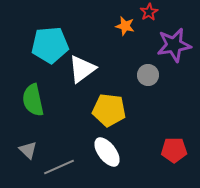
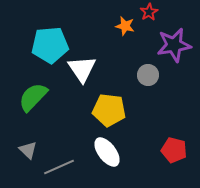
white triangle: rotated 28 degrees counterclockwise
green semicircle: moved 3 px up; rotated 56 degrees clockwise
red pentagon: rotated 15 degrees clockwise
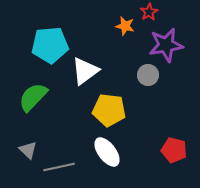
purple star: moved 8 px left
white triangle: moved 3 px right, 2 px down; rotated 28 degrees clockwise
gray line: rotated 12 degrees clockwise
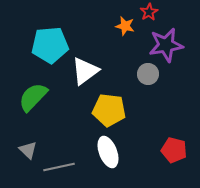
gray circle: moved 1 px up
white ellipse: moved 1 px right; rotated 16 degrees clockwise
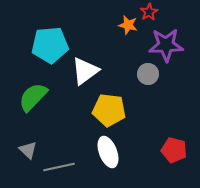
orange star: moved 3 px right, 1 px up
purple star: rotated 8 degrees clockwise
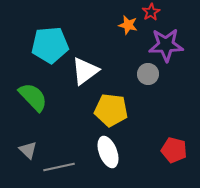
red star: moved 2 px right
green semicircle: rotated 92 degrees clockwise
yellow pentagon: moved 2 px right
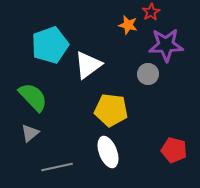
cyan pentagon: rotated 15 degrees counterclockwise
white triangle: moved 3 px right, 6 px up
gray triangle: moved 2 px right, 17 px up; rotated 36 degrees clockwise
gray line: moved 2 px left
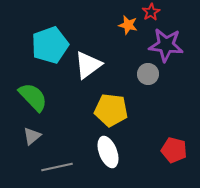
purple star: rotated 8 degrees clockwise
gray triangle: moved 2 px right, 3 px down
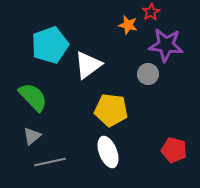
gray line: moved 7 px left, 5 px up
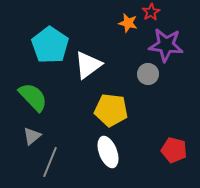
orange star: moved 2 px up
cyan pentagon: rotated 18 degrees counterclockwise
gray line: rotated 56 degrees counterclockwise
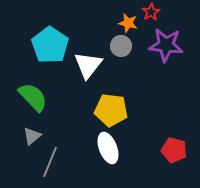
white triangle: rotated 16 degrees counterclockwise
gray circle: moved 27 px left, 28 px up
white ellipse: moved 4 px up
